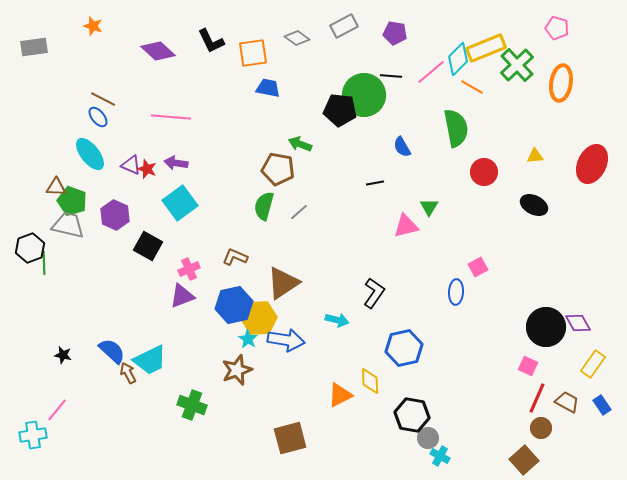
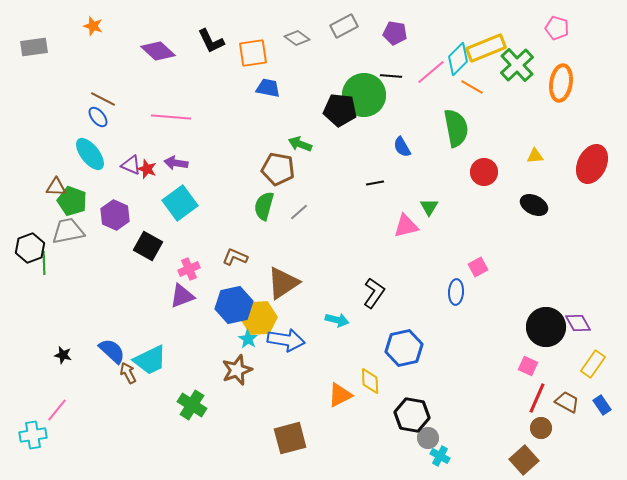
gray trapezoid at (68, 225): moved 6 px down; rotated 24 degrees counterclockwise
green cross at (192, 405): rotated 12 degrees clockwise
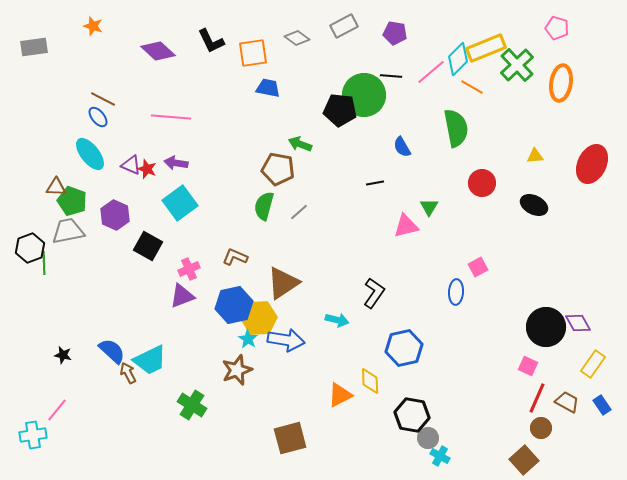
red circle at (484, 172): moved 2 px left, 11 px down
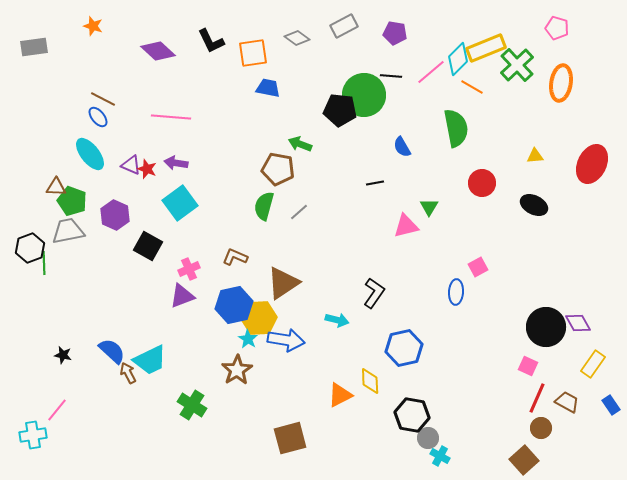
brown star at (237, 370): rotated 12 degrees counterclockwise
blue rectangle at (602, 405): moved 9 px right
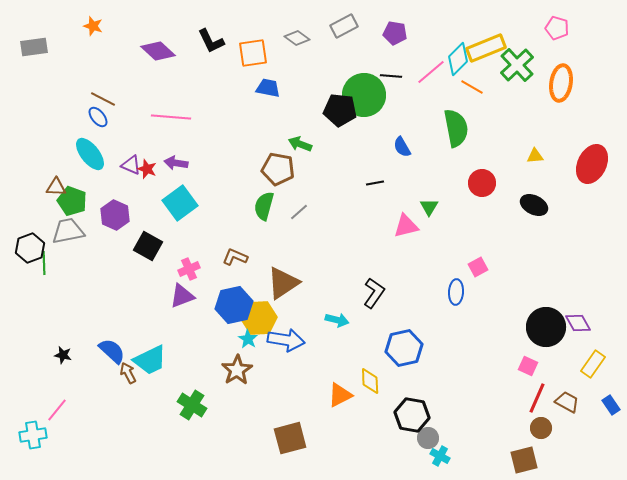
brown square at (524, 460): rotated 28 degrees clockwise
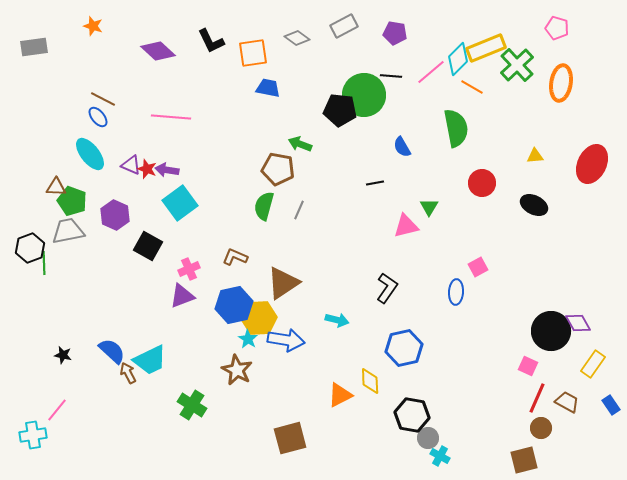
purple arrow at (176, 163): moved 9 px left, 7 px down
gray line at (299, 212): moved 2 px up; rotated 24 degrees counterclockwise
black L-shape at (374, 293): moved 13 px right, 5 px up
black circle at (546, 327): moved 5 px right, 4 px down
brown star at (237, 370): rotated 12 degrees counterclockwise
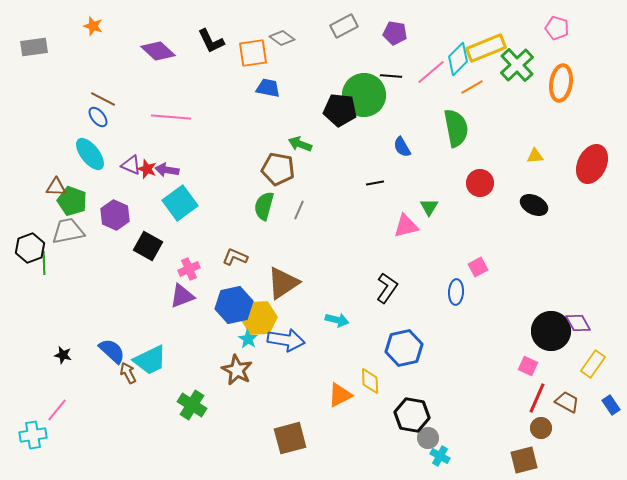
gray diamond at (297, 38): moved 15 px left
orange line at (472, 87): rotated 60 degrees counterclockwise
red circle at (482, 183): moved 2 px left
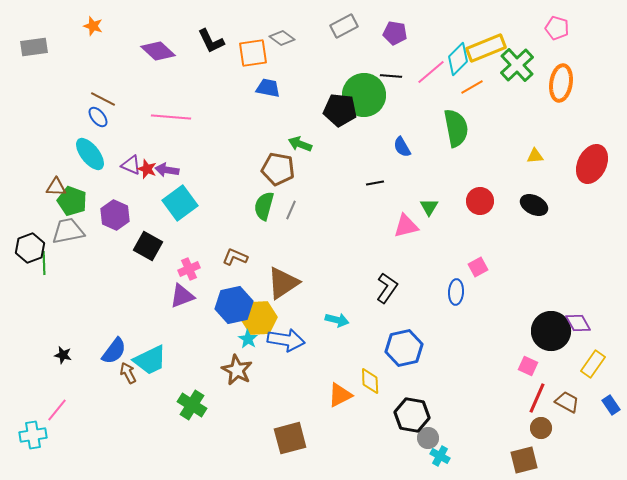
red circle at (480, 183): moved 18 px down
gray line at (299, 210): moved 8 px left
blue semicircle at (112, 351): moved 2 px right; rotated 84 degrees clockwise
